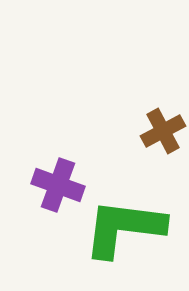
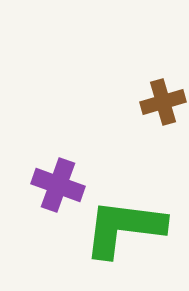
brown cross: moved 29 px up; rotated 12 degrees clockwise
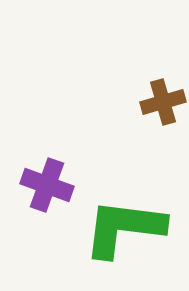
purple cross: moved 11 px left
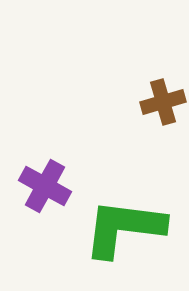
purple cross: moved 2 px left, 1 px down; rotated 9 degrees clockwise
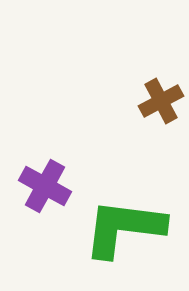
brown cross: moved 2 px left, 1 px up; rotated 12 degrees counterclockwise
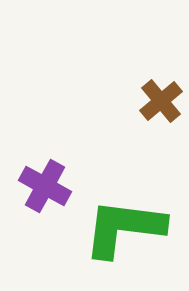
brown cross: rotated 12 degrees counterclockwise
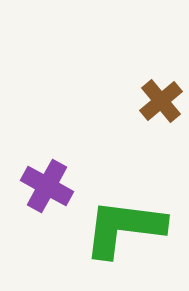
purple cross: moved 2 px right
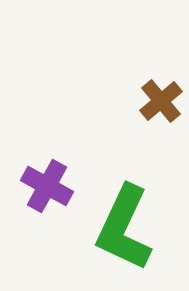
green L-shape: rotated 72 degrees counterclockwise
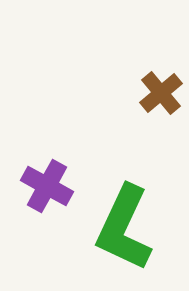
brown cross: moved 8 px up
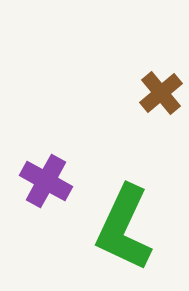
purple cross: moved 1 px left, 5 px up
